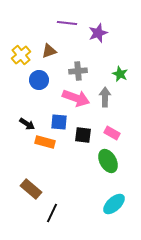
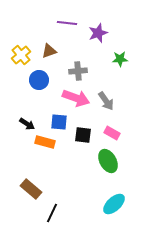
green star: moved 15 px up; rotated 28 degrees counterclockwise
gray arrow: moved 1 px right, 4 px down; rotated 144 degrees clockwise
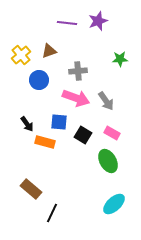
purple star: moved 12 px up
black arrow: rotated 21 degrees clockwise
black square: rotated 24 degrees clockwise
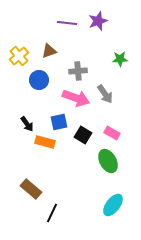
yellow cross: moved 2 px left, 1 px down
gray arrow: moved 1 px left, 7 px up
blue square: rotated 18 degrees counterclockwise
cyan ellipse: moved 1 px left, 1 px down; rotated 10 degrees counterclockwise
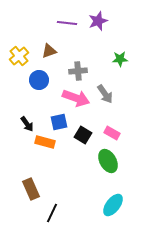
brown rectangle: rotated 25 degrees clockwise
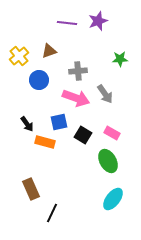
cyan ellipse: moved 6 px up
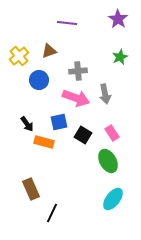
purple star: moved 20 px right, 2 px up; rotated 18 degrees counterclockwise
green star: moved 2 px up; rotated 21 degrees counterclockwise
gray arrow: rotated 24 degrees clockwise
pink rectangle: rotated 28 degrees clockwise
orange rectangle: moved 1 px left
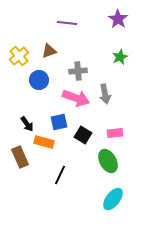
pink rectangle: moved 3 px right; rotated 63 degrees counterclockwise
brown rectangle: moved 11 px left, 32 px up
black line: moved 8 px right, 38 px up
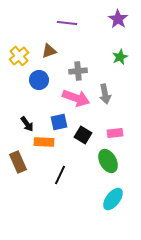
orange rectangle: rotated 12 degrees counterclockwise
brown rectangle: moved 2 px left, 5 px down
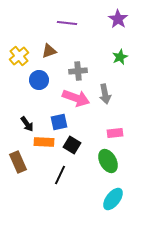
black square: moved 11 px left, 10 px down
